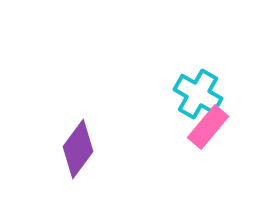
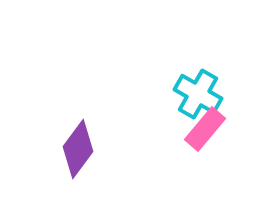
pink rectangle: moved 3 px left, 2 px down
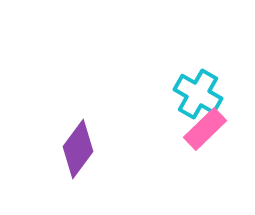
pink rectangle: rotated 6 degrees clockwise
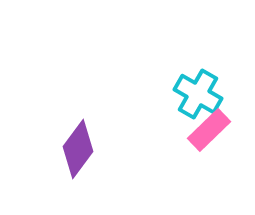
pink rectangle: moved 4 px right, 1 px down
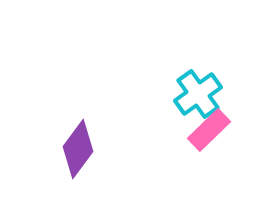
cyan cross: rotated 24 degrees clockwise
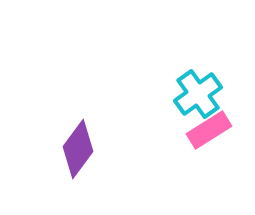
pink rectangle: rotated 12 degrees clockwise
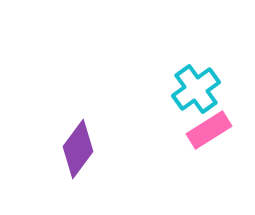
cyan cross: moved 2 px left, 5 px up
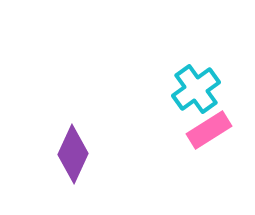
purple diamond: moved 5 px left, 5 px down; rotated 12 degrees counterclockwise
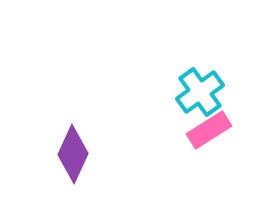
cyan cross: moved 4 px right, 3 px down
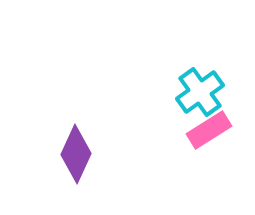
purple diamond: moved 3 px right
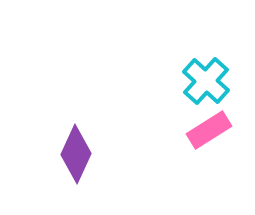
cyan cross: moved 6 px right, 11 px up; rotated 12 degrees counterclockwise
